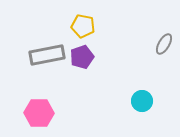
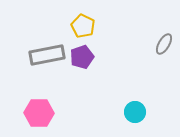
yellow pentagon: rotated 15 degrees clockwise
cyan circle: moved 7 px left, 11 px down
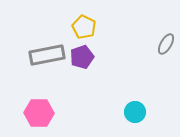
yellow pentagon: moved 1 px right, 1 px down
gray ellipse: moved 2 px right
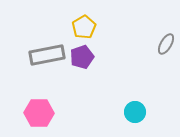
yellow pentagon: rotated 15 degrees clockwise
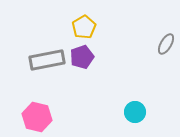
gray rectangle: moved 5 px down
pink hexagon: moved 2 px left, 4 px down; rotated 12 degrees clockwise
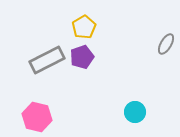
gray rectangle: rotated 16 degrees counterclockwise
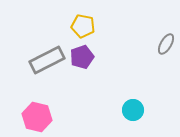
yellow pentagon: moved 1 px left, 1 px up; rotated 30 degrees counterclockwise
cyan circle: moved 2 px left, 2 px up
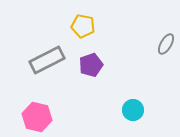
purple pentagon: moved 9 px right, 8 px down
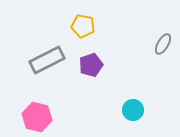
gray ellipse: moved 3 px left
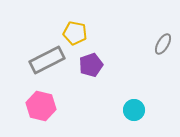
yellow pentagon: moved 8 px left, 7 px down
cyan circle: moved 1 px right
pink hexagon: moved 4 px right, 11 px up
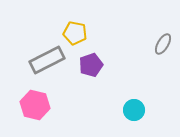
pink hexagon: moved 6 px left, 1 px up
